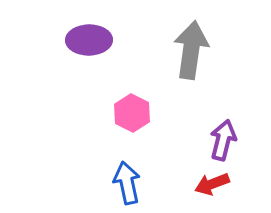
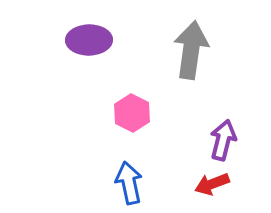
blue arrow: moved 2 px right
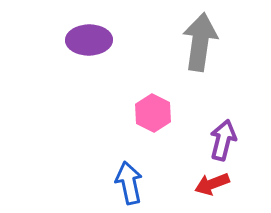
gray arrow: moved 9 px right, 8 px up
pink hexagon: moved 21 px right
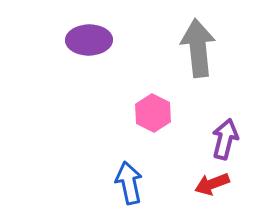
gray arrow: moved 2 px left, 6 px down; rotated 14 degrees counterclockwise
purple arrow: moved 2 px right, 1 px up
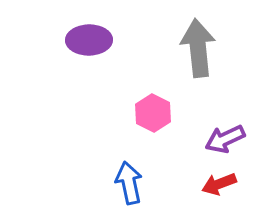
purple arrow: rotated 129 degrees counterclockwise
red arrow: moved 7 px right
